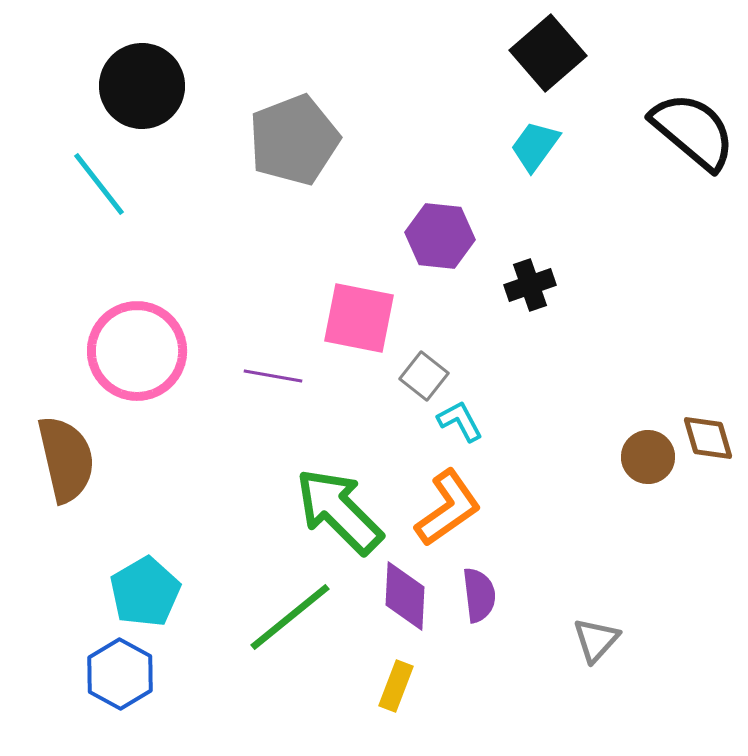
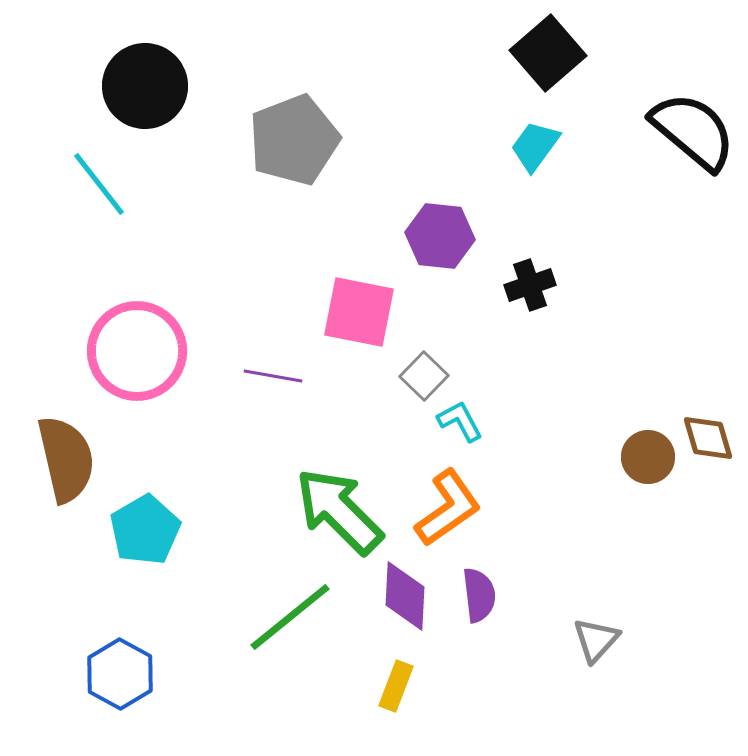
black circle: moved 3 px right
pink square: moved 6 px up
gray square: rotated 6 degrees clockwise
cyan pentagon: moved 62 px up
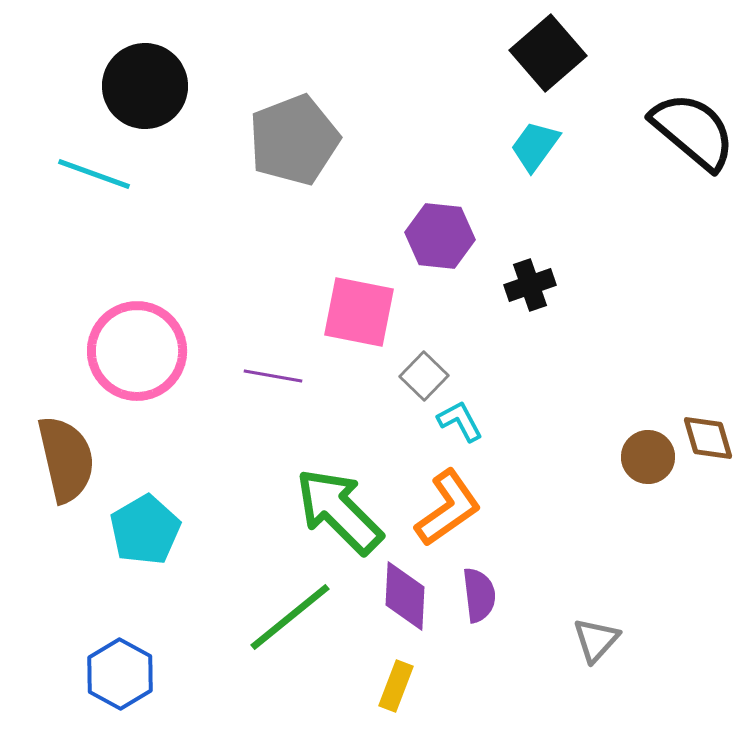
cyan line: moved 5 px left, 10 px up; rotated 32 degrees counterclockwise
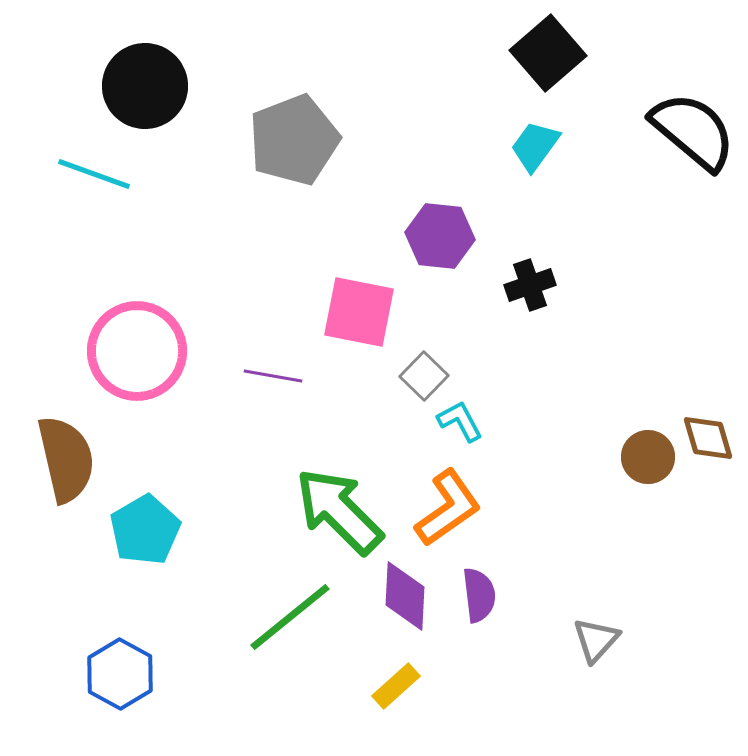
yellow rectangle: rotated 27 degrees clockwise
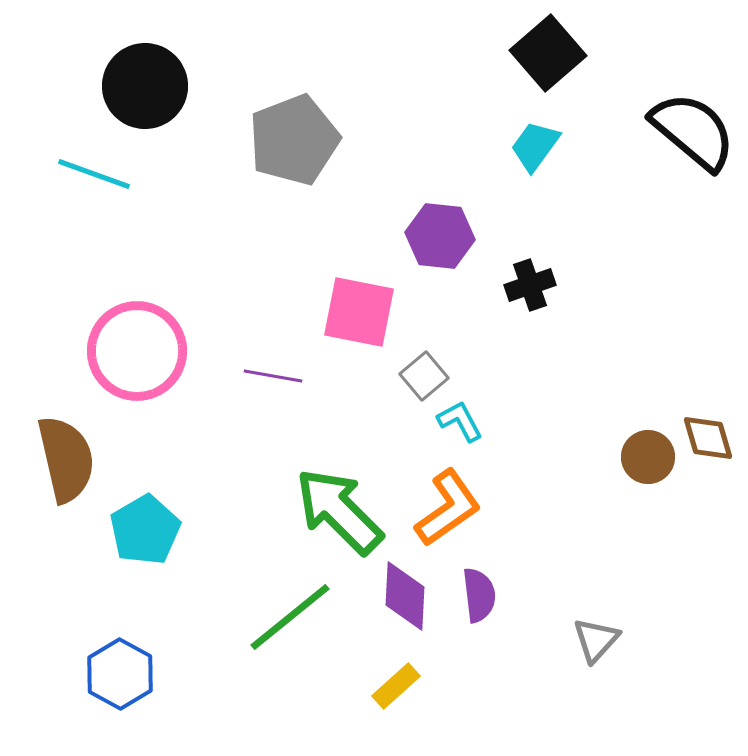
gray square: rotated 6 degrees clockwise
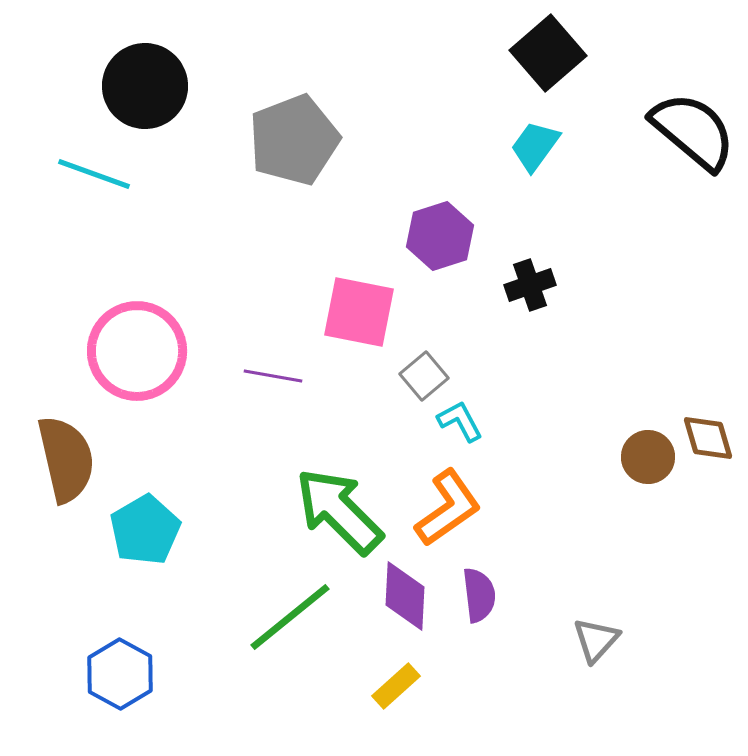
purple hexagon: rotated 24 degrees counterclockwise
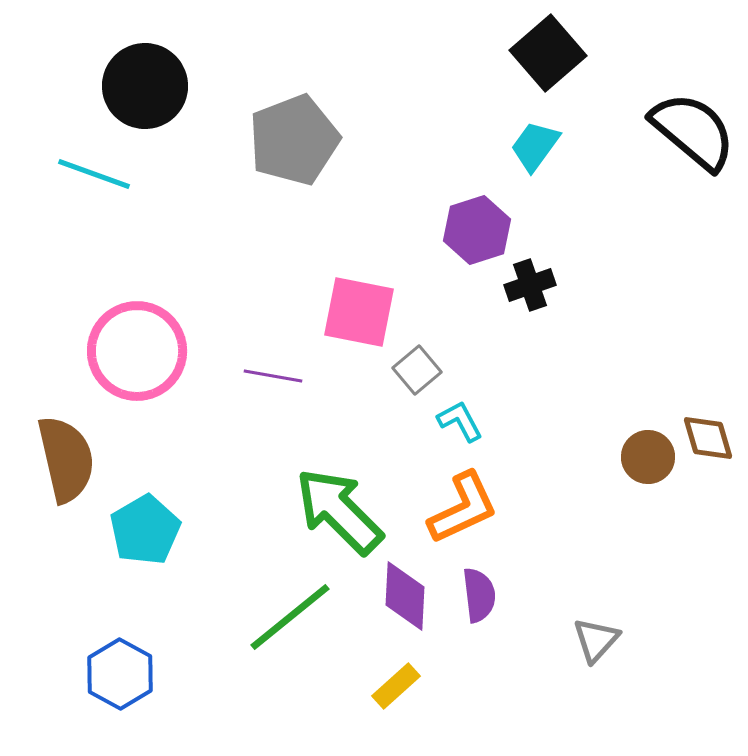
purple hexagon: moved 37 px right, 6 px up
gray square: moved 7 px left, 6 px up
orange L-shape: moved 15 px right; rotated 10 degrees clockwise
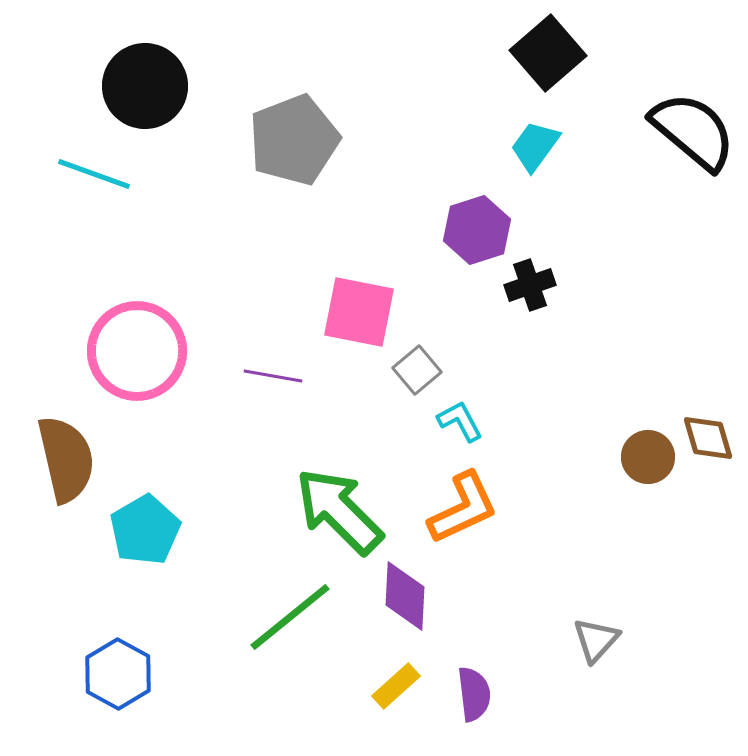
purple semicircle: moved 5 px left, 99 px down
blue hexagon: moved 2 px left
